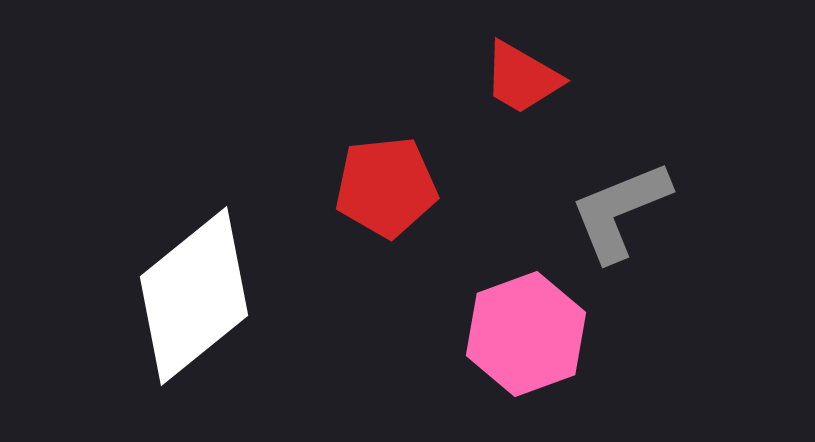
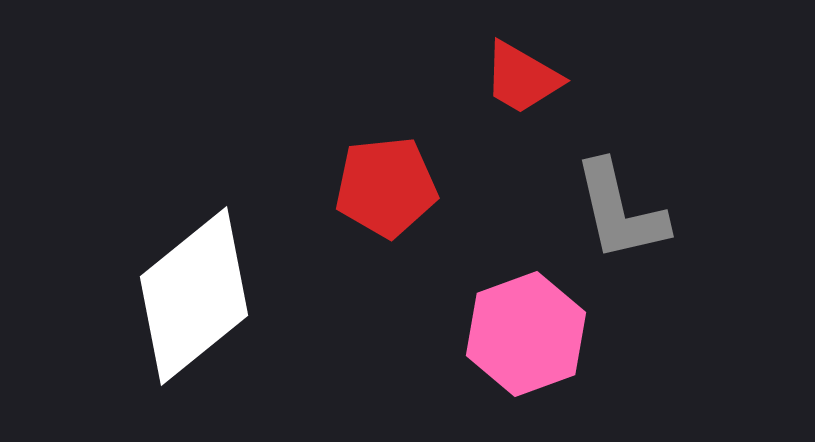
gray L-shape: rotated 81 degrees counterclockwise
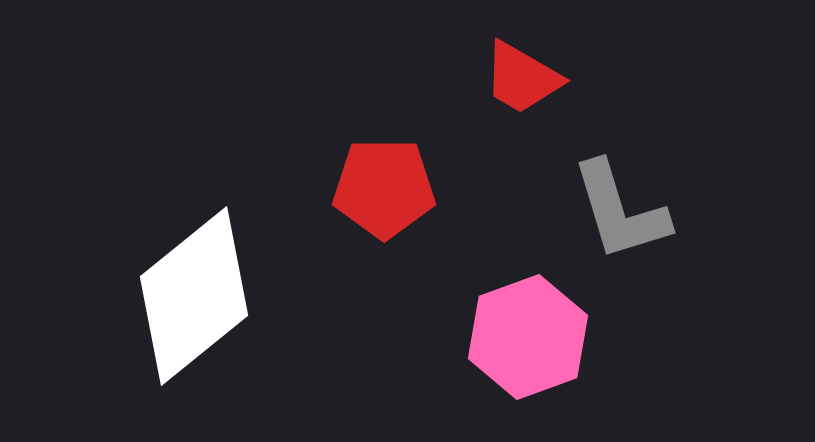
red pentagon: moved 2 px left, 1 px down; rotated 6 degrees clockwise
gray L-shape: rotated 4 degrees counterclockwise
pink hexagon: moved 2 px right, 3 px down
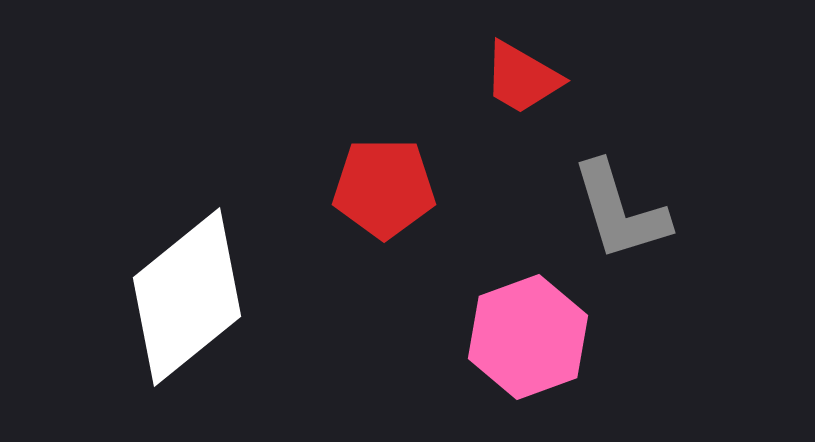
white diamond: moved 7 px left, 1 px down
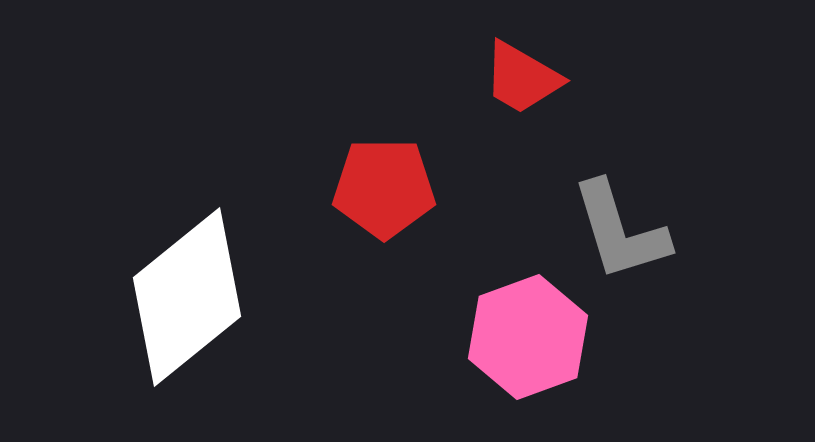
gray L-shape: moved 20 px down
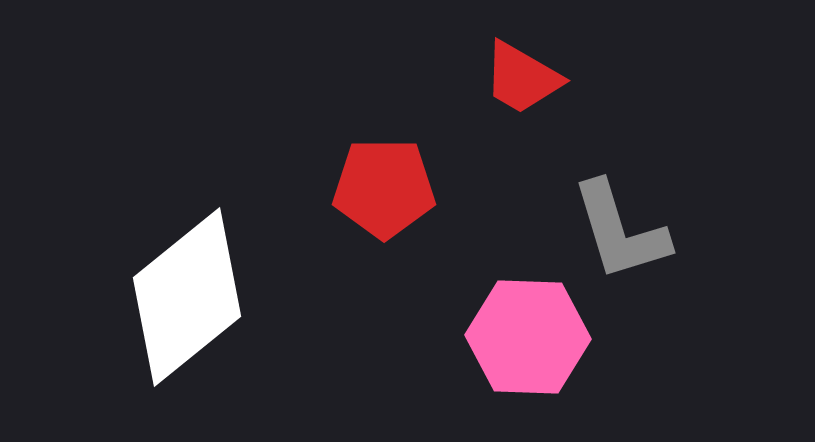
pink hexagon: rotated 22 degrees clockwise
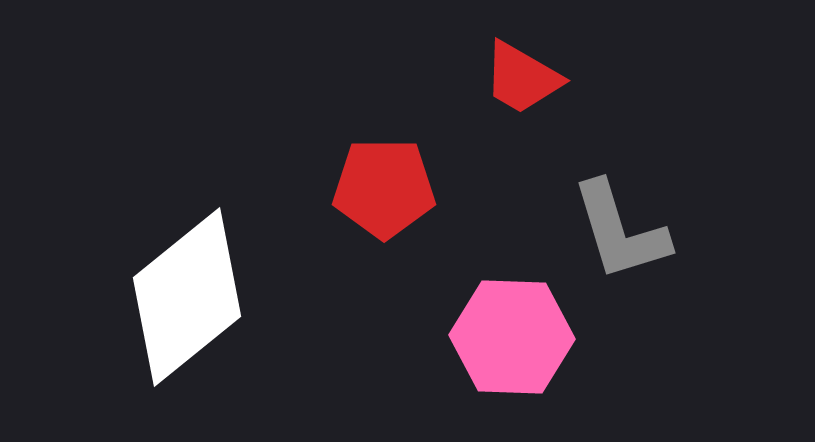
pink hexagon: moved 16 px left
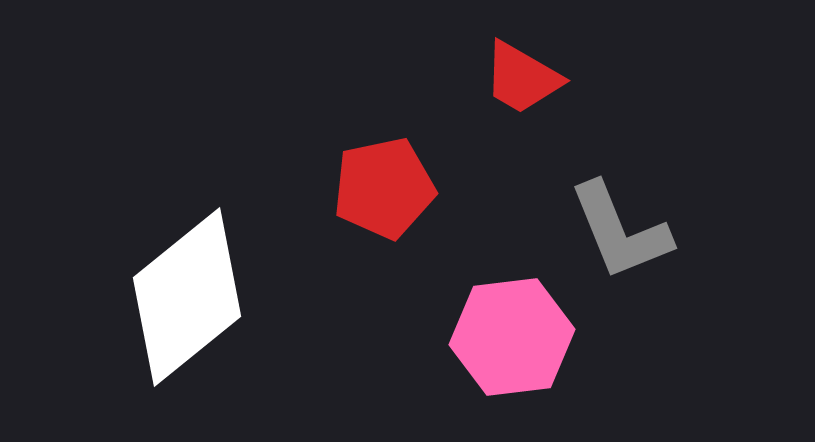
red pentagon: rotated 12 degrees counterclockwise
gray L-shape: rotated 5 degrees counterclockwise
pink hexagon: rotated 9 degrees counterclockwise
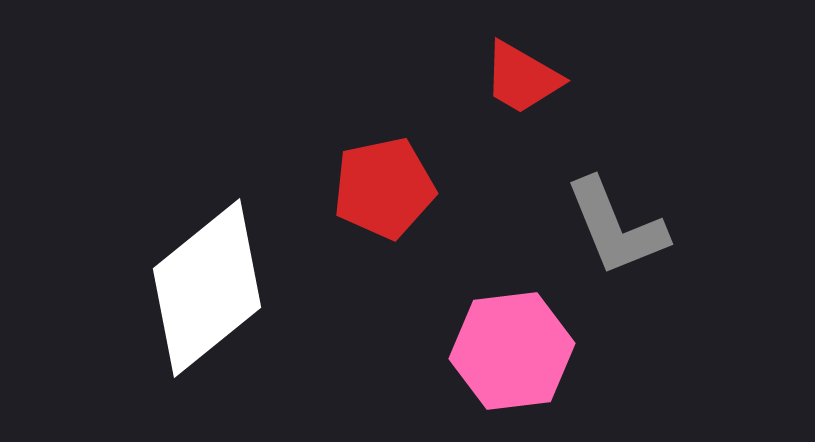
gray L-shape: moved 4 px left, 4 px up
white diamond: moved 20 px right, 9 px up
pink hexagon: moved 14 px down
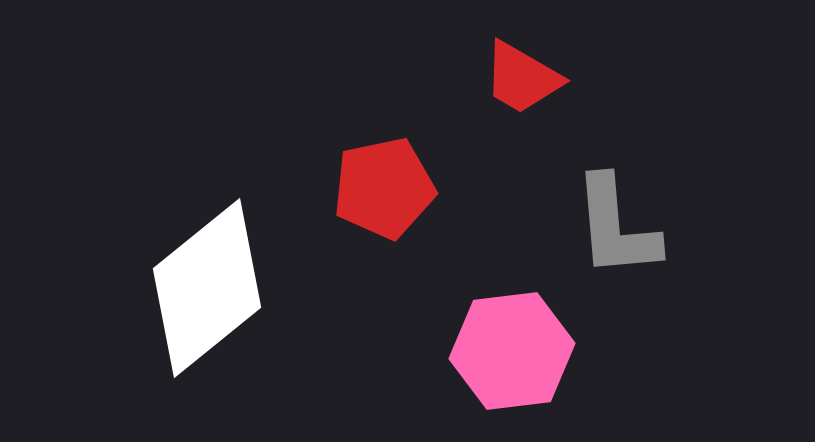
gray L-shape: rotated 17 degrees clockwise
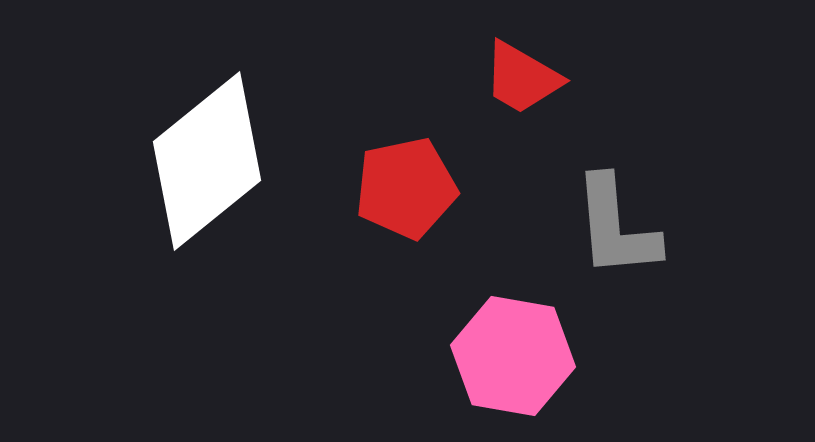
red pentagon: moved 22 px right
white diamond: moved 127 px up
pink hexagon: moved 1 px right, 5 px down; rotated 17 degrees clockwise
